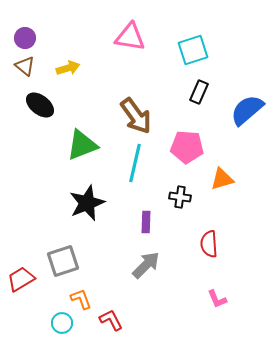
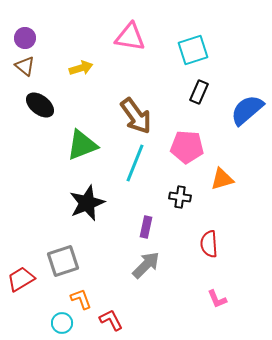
yellow arrow: moved 13 px right
cyan line: rotated 9 degrees clockwise
purple rectangle: moved 5 px down; rotated 10 degrees clockwise
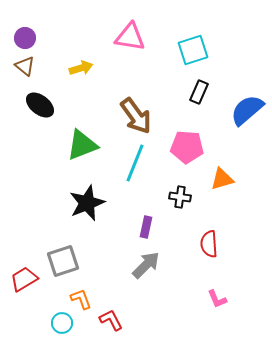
red trapezoid: moved 3 px right
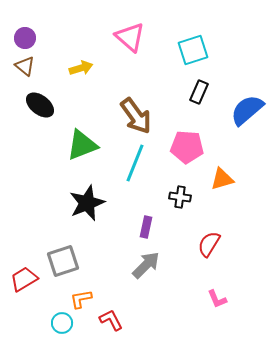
pink triangle: rotated 32 degrees clockwise
red semicircle: rotated 36 degrees clockwise
orange L-shape: rotated 80 degrees counterclockwise
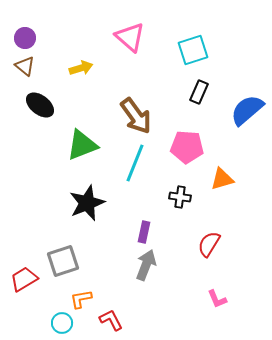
purple rectangle: moved 2 px left, 5 px down
gray arrow: rotated 24 degrees counterclockwise
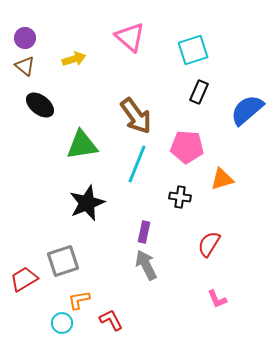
yellow arrow: moved 7 px left, 9 px up
green triangle: rotated 12 degrees clockwise
cyan line: moved 2 px right, 1 px down
gray arrow: rotated 48 degrees counterclockwise
orange L-shape: moved 2 px left, 1 px down
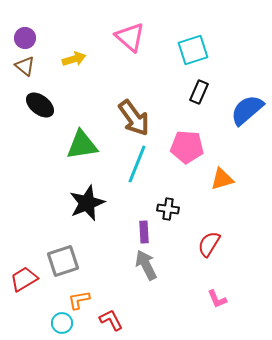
brown arrow: moved 2 px left, 2 px down
black cross: moved 12 px left, 12 px down
purple rectangle: rotated 15 degrees counterclockwise
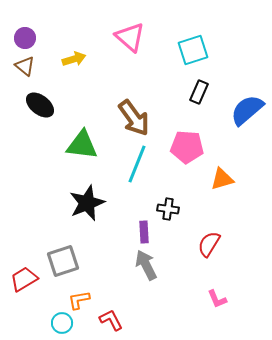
green triangle: rotated 16 degrees clockwise
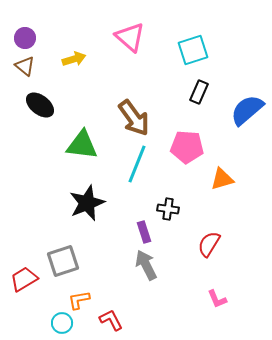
purple rectangle: rotated 15 degrees counterclockwise
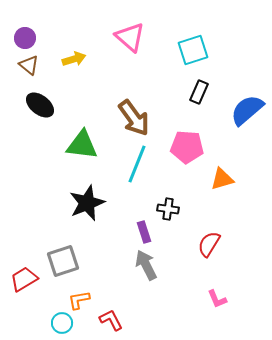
brown triangle: moved 4 px right, 1 px up
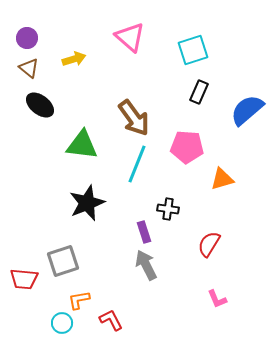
purple circle: moved 2 px right
brown triangle: moved 3 px down
red trapezoid: rotated 144 degrees counterclockwise
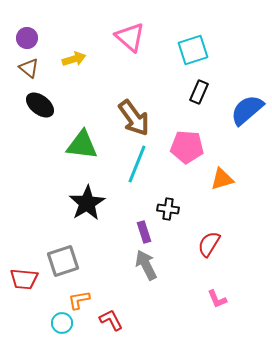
black star: rotated 9 degrees counterclockwise
